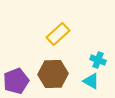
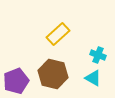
cyan cross: moved 5 px up
brown hexagon: rotated 16 degrees clockwise
cyan triangle: moved 2 px right, 3 px up
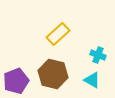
cyan triangle: moved 1 px left, 2 px down
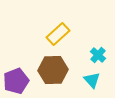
cyan cross: rotated 21 degrees clockwise
brown hexagon: moved 4 px up; rotated 16 degrees counterclockwise
cyan triangle: rotated 18 degrees clockwise
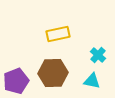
yellow rectangle: rotated 30 degrees clockwise
brown hexagon: moved 3 px down
cyan triangle: moved 1 px down; rotated 36 degrees counterclockwise
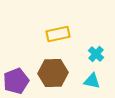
cyan cross: moved 2 px left, 1 px up
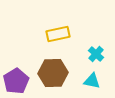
purple pentagon: rotated 10 degrees counterclockwise
